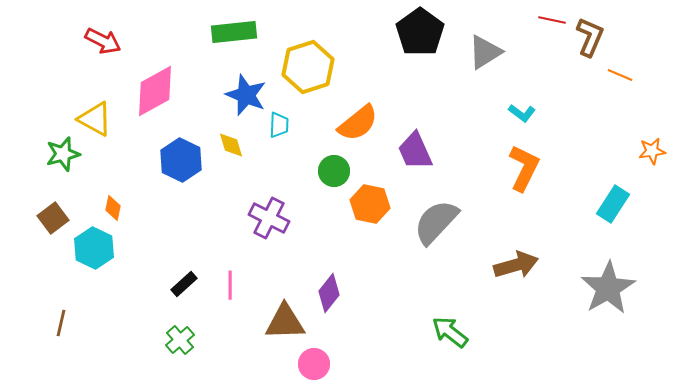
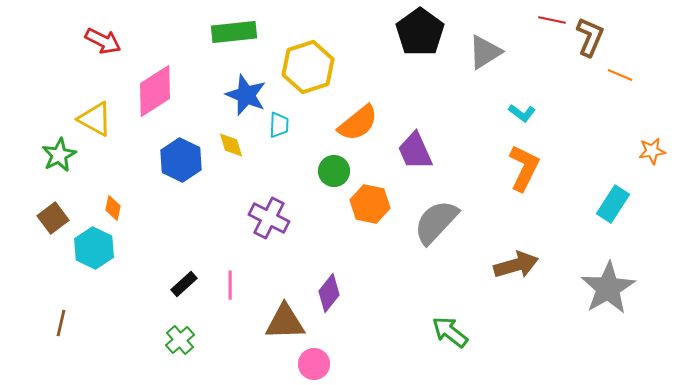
pink diamond: rotated 4 degrees counterclockwise
green star: moved 4 px left, 1 px down; rotated 12 degrees counterclockwise
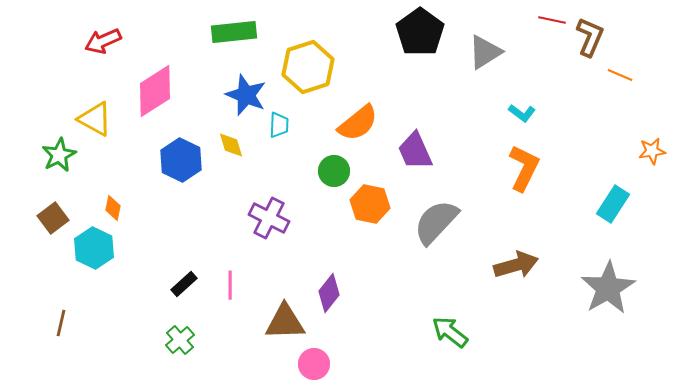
red arrow: rotated 129 degrees clockwise
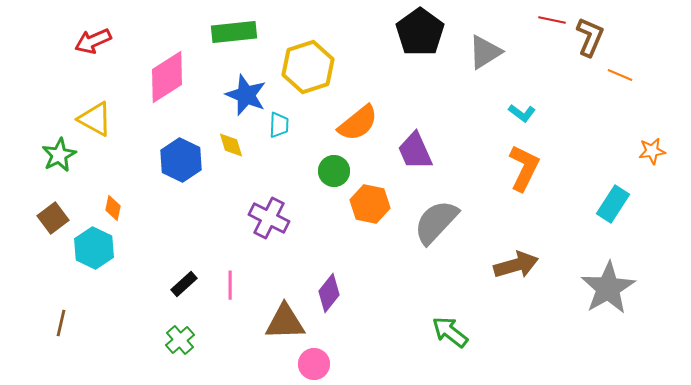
red arrow: moved 10 px left
pink diamond: moved 12 px right, 14 px up
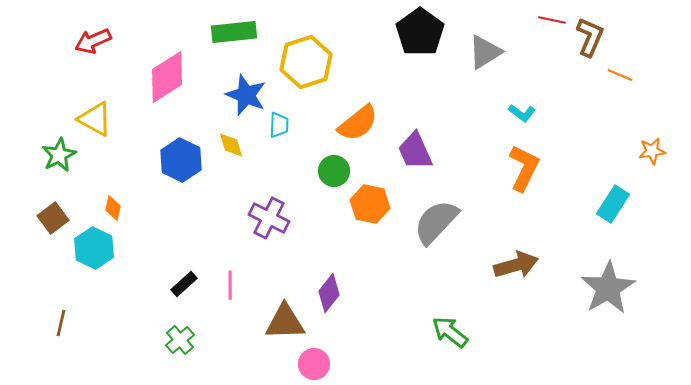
yellow hexagon: moved 2 px left, 5 px up
